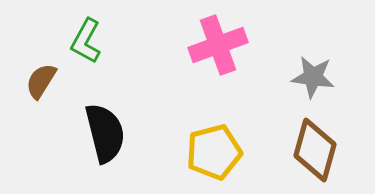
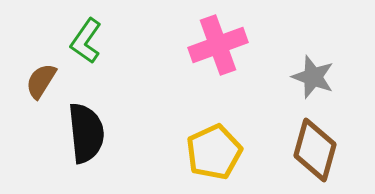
green L-shape: rotated 6 degrees clockwise
gray star: rotated 12 degrees clockwise
black semicircle: moved 19 px left; rotated 8 degrees clockwise
yellow pentagon: rotated 10 degrees counterclockwise
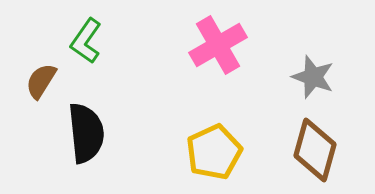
pink cross: rotated 10 degrees counterclockwise
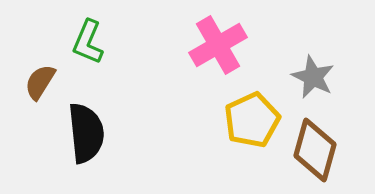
green L-shape: moved 2 px right, 1 px down; rotated 12 degrees counterclockwise
gray star: rotated 6 degrees clockwise
brown semicircle: moved 1 px left, 1 px down
yellow pentagon: moved 38 px right, 32 px up
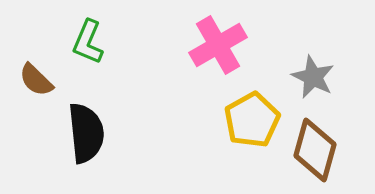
brown semicircle: moved 4 px left, 2 px up; rotated 78 degrees counterclockwise
yellow pentagon: rotated 4 degrees counterclockwise
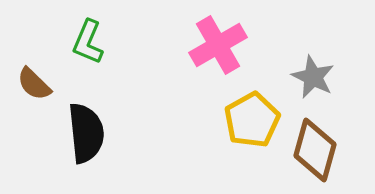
brown semicircle: moved 2 px left, 4 px down
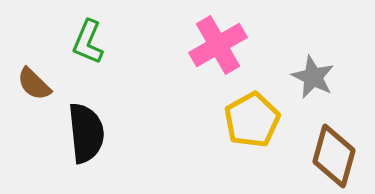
brown diamond: moved 19 px right, 6 px down
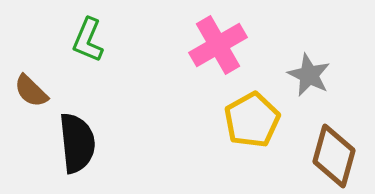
green L-shape: moved 2 px up
gray star: moved 4 px left, 2 px up
brown semicircle: moved 3 px left, 7 px down
black semicircle: moved 9 px left, 10 px down
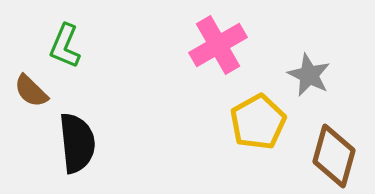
green L-shape: moved 23 px left, 6 px down
yellow pentagon: moved 6 px right, 2 px down
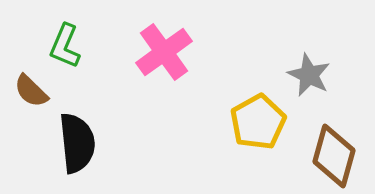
pink cross: moved 54 px left, 7 px down; rotated 6 degrees counterclockwise
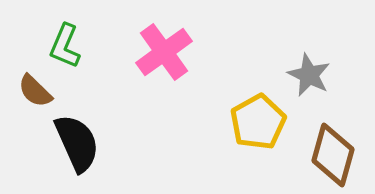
brown semicircle: moved 4 px right
black semicircle: rotated 18 degrees counterclockwise
brown diamond: moved 1 px left, 1 px up
